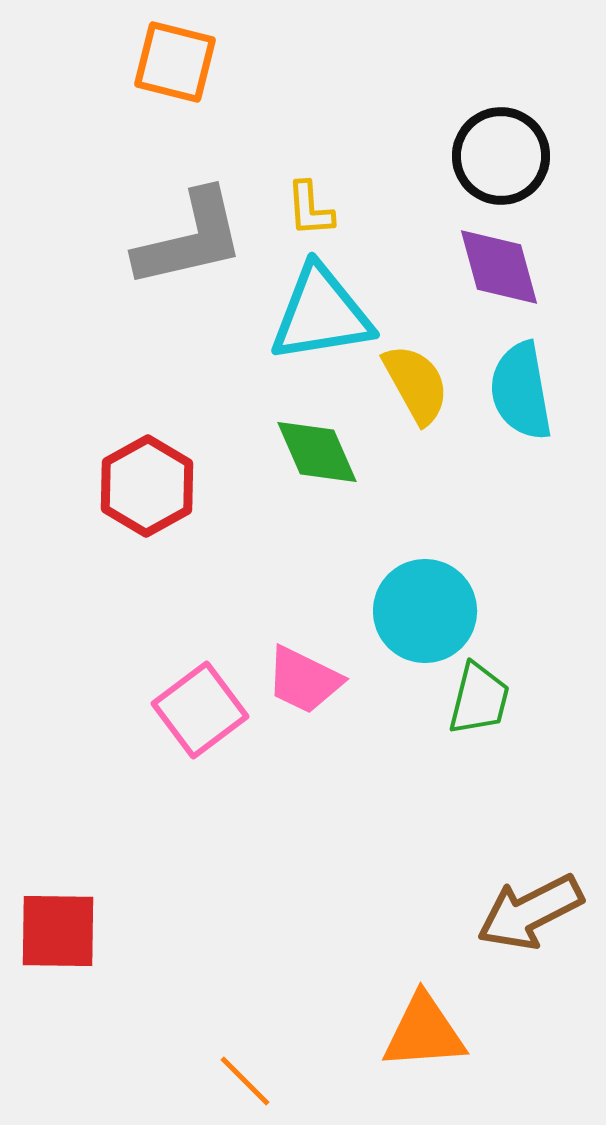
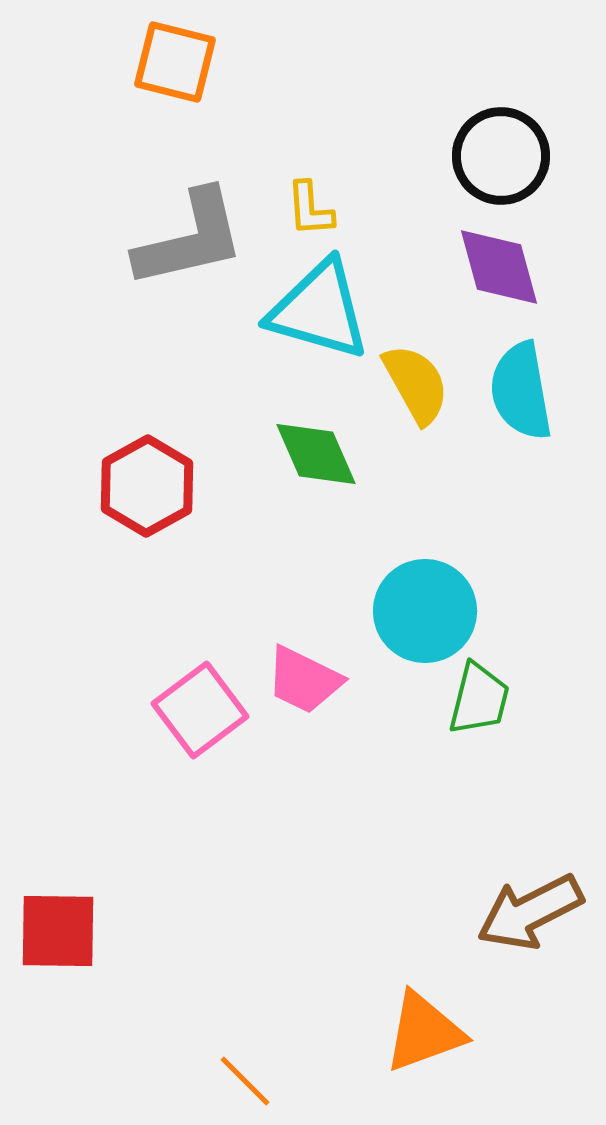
cyan triangle: moved 2 px left, 4 px up; rotated 25 degrees clockwise
green diamond: moved 1 px left, 2 px down
orange triangle: rotated 16 degrees counterclockwise
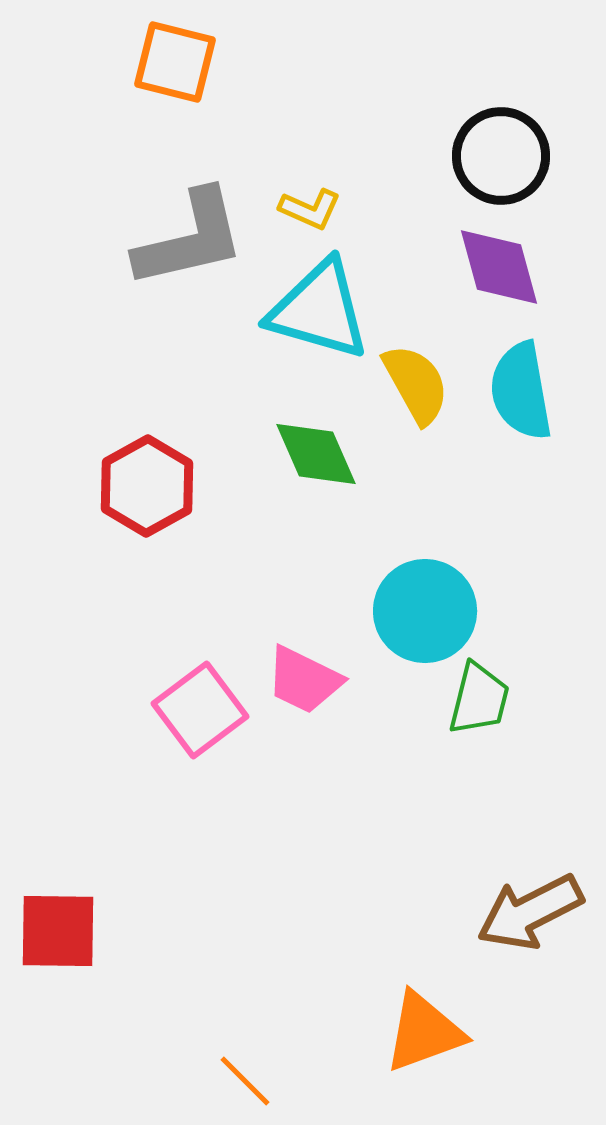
yellow L-shape: rotated 62 degrees counterclockwise
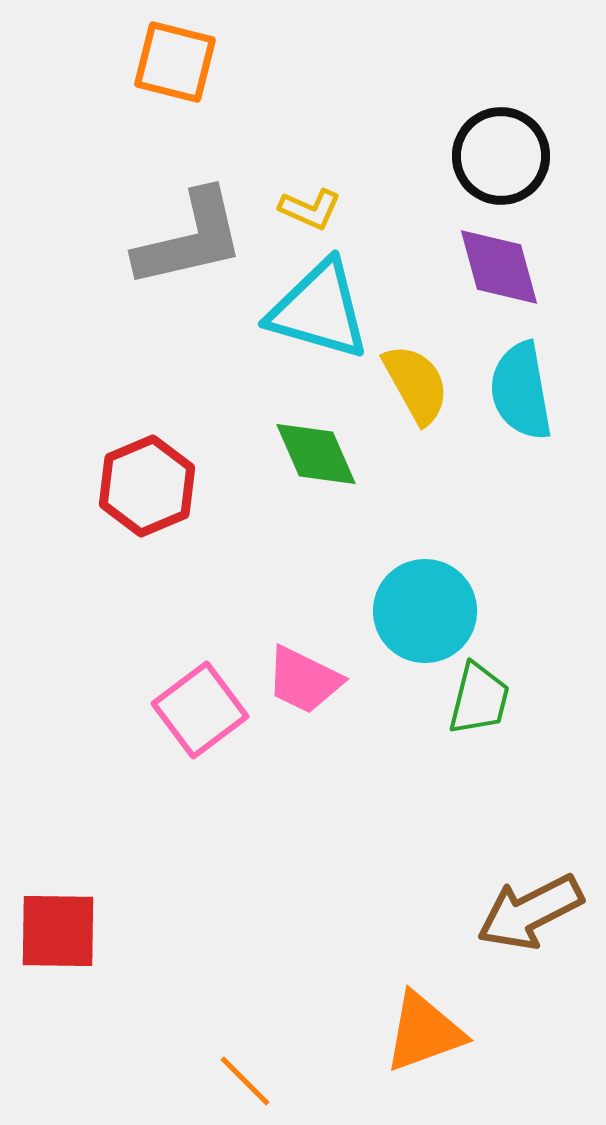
red hexagon: rotated 6 degrees clockwise
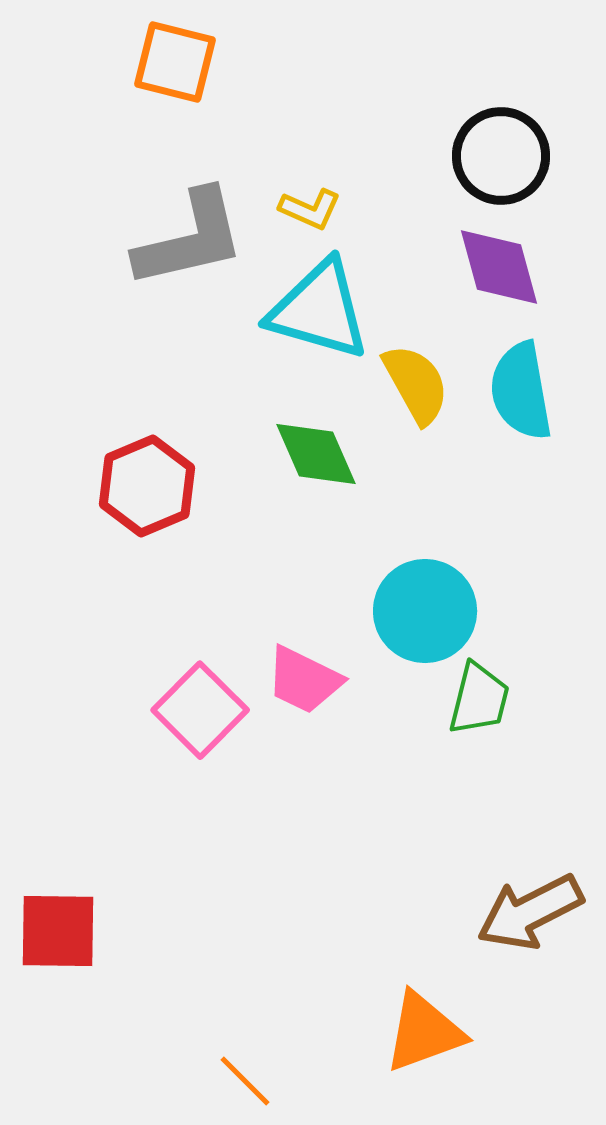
pink square: rotated 8 degrees counterclockwise
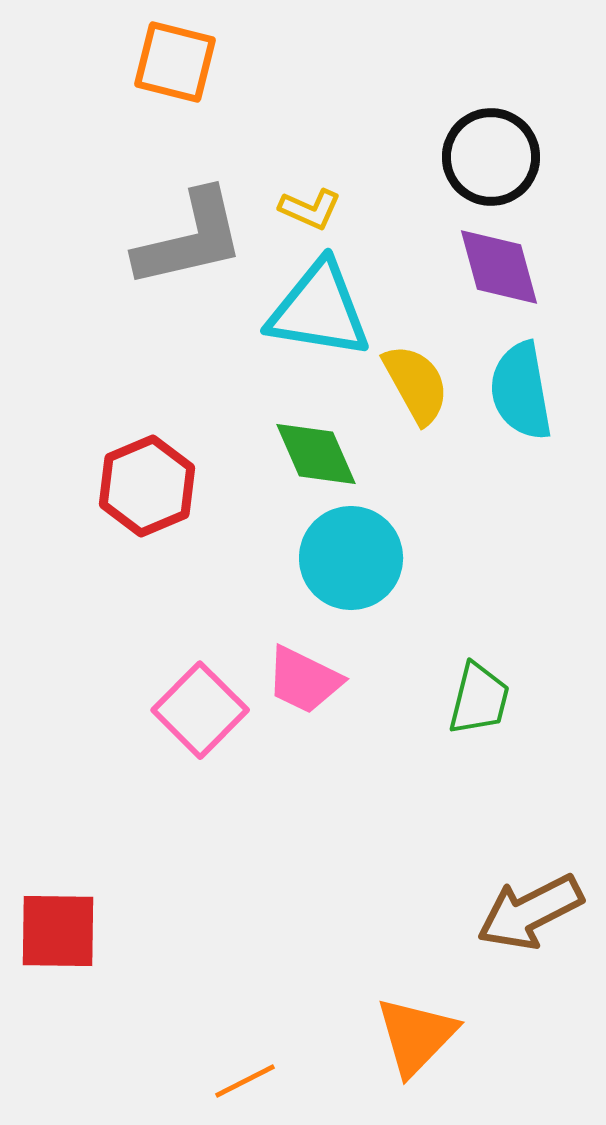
black circle: moved 10 px left, 1 px down
cyan triangle: rotated 7 degrees counterclockwise
cyan circle: moved 74 px left, 53 px up
orange triangle: moved 8 px left, 4 px down; rotated 26 degrees counterclockwise
orange line: rotated 72 degrees counterclockwise
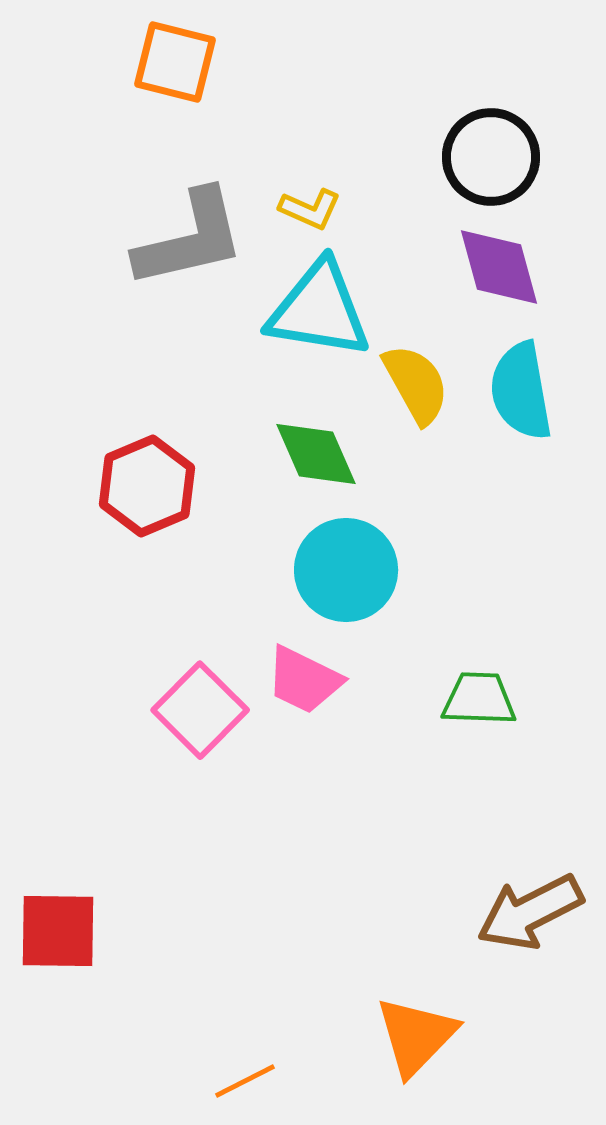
cyan circle: moved 5 px left, 12 px down
green trapezoid: rotated 102 degrees counterclockwise
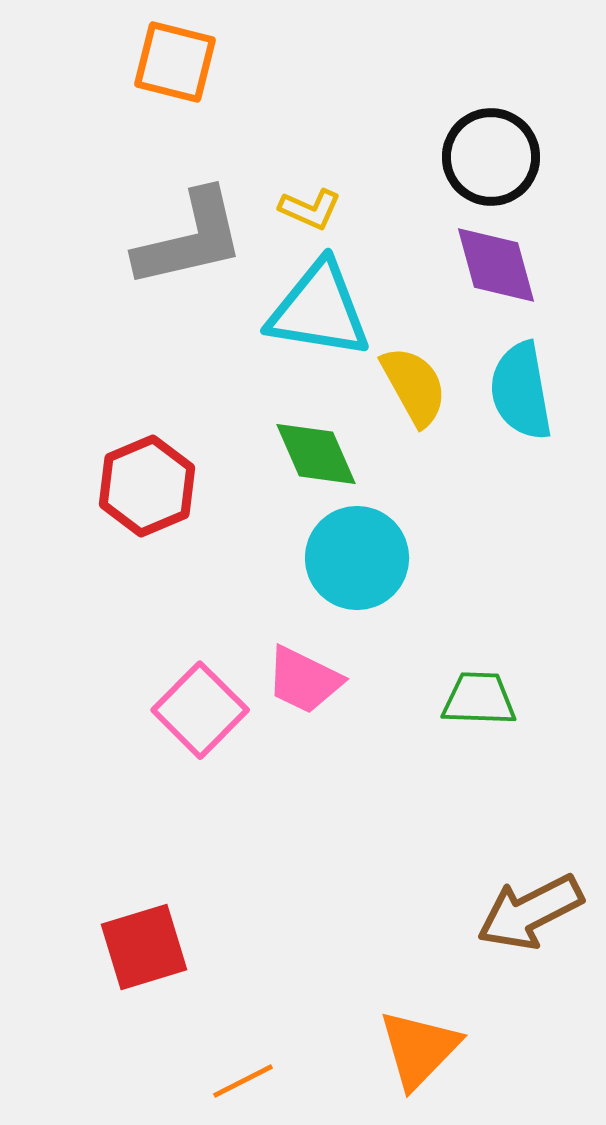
purple diamond: moved 3 px left, 2 px up
yellow semicircle: moved 2 px left, 2 px down
cyan circle: moved 11 px right, 12 px up
red square: moved 86 px right, 16 px down; rotated 18 degrees counterclockwise
orange triangle: moved 3 px right, 13 px down
orange line: moved 2 px left
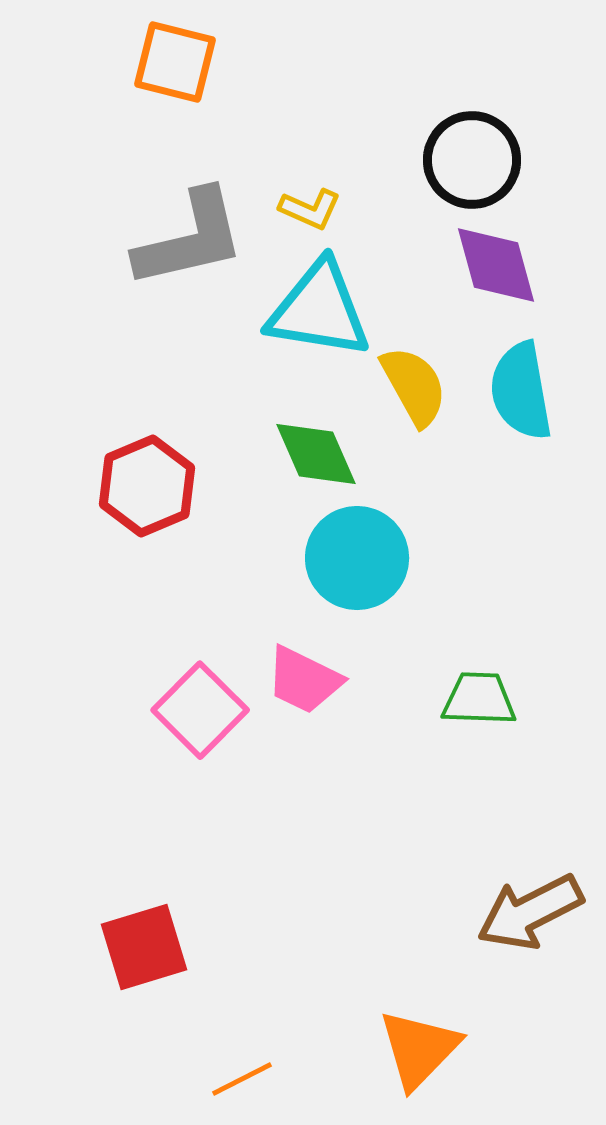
black circle: moved 19 px left, 3 px down
orange line: moved 1 px left, 2 px up
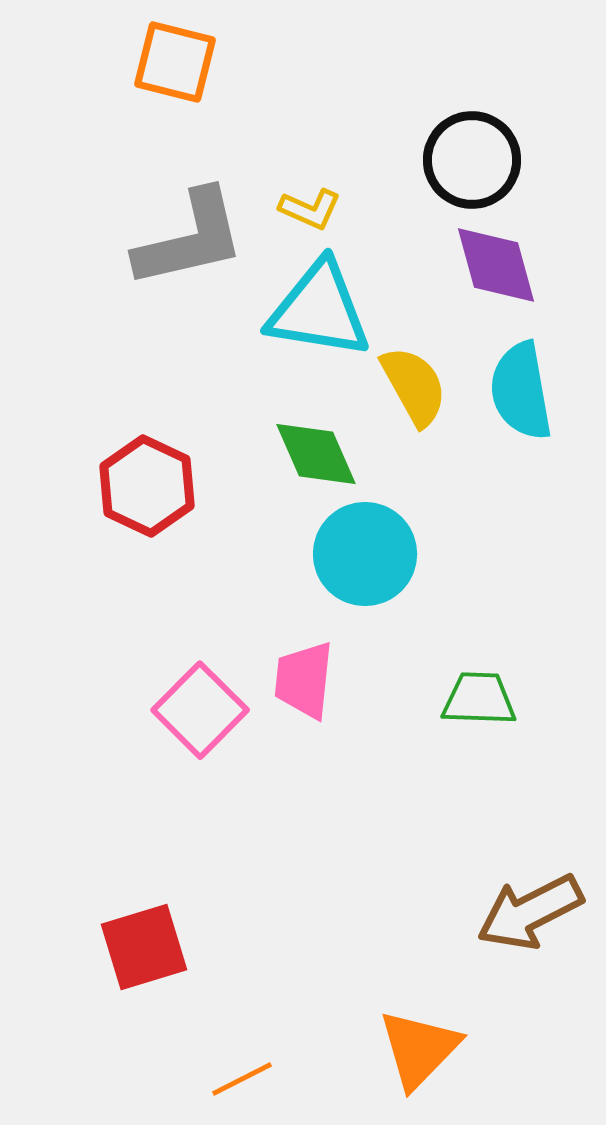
red hexagon: rotated 12 degrees counterclockwise
cyan circle: moved 8 px right, 4 px up
pink trapezoid: rotated 70 degrees clockwise
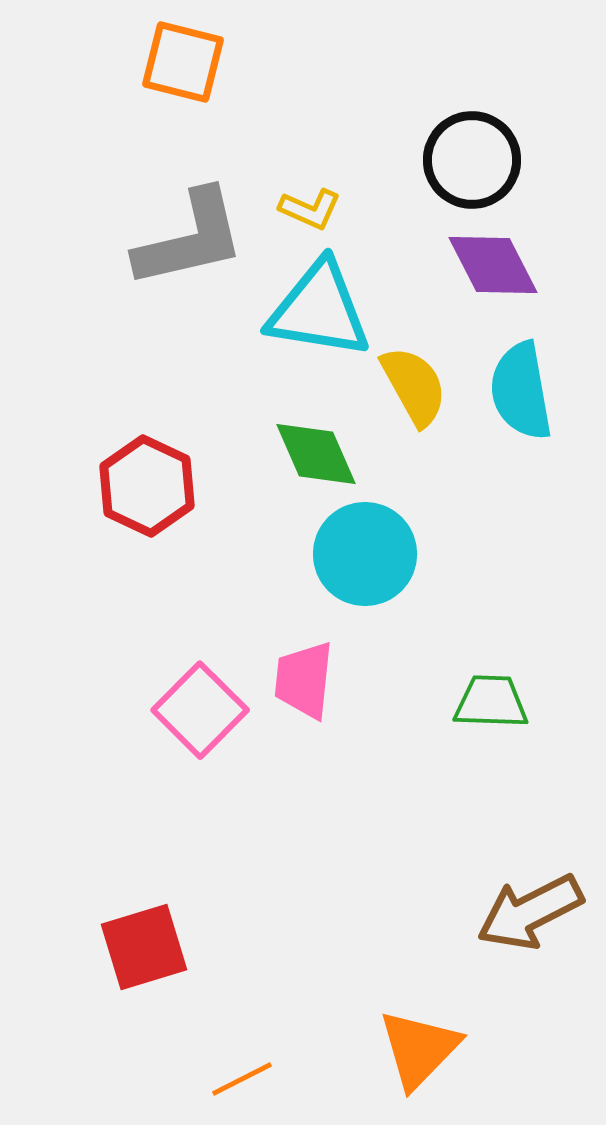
orange square: moved 8 px right
purple diamond: moved 3 px left; rotated 12 degrees counterclockwise
green trapezoid: moved 12 px right, 3 px down
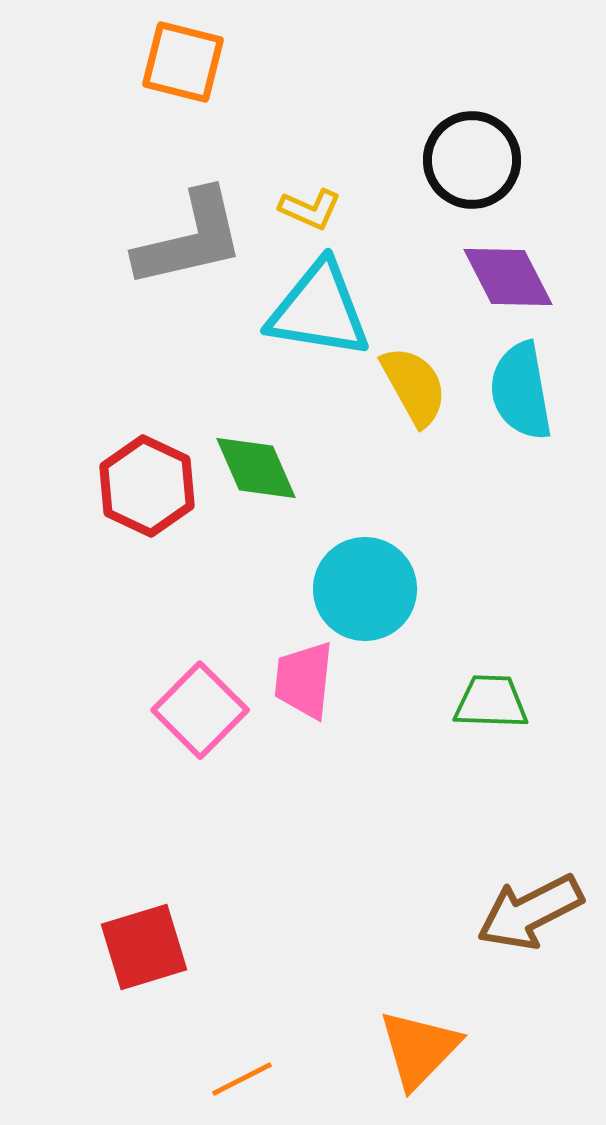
purple diamond: moved 15 px right, 12 px down
green diamond: moved 60 px left, 14 px down
cyan circle: moved 35 px down
